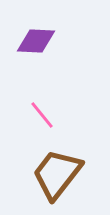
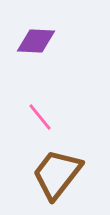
pink line: moved 2 px left, 2 px down
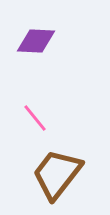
pink line: moved 5 px left, 1 px down
